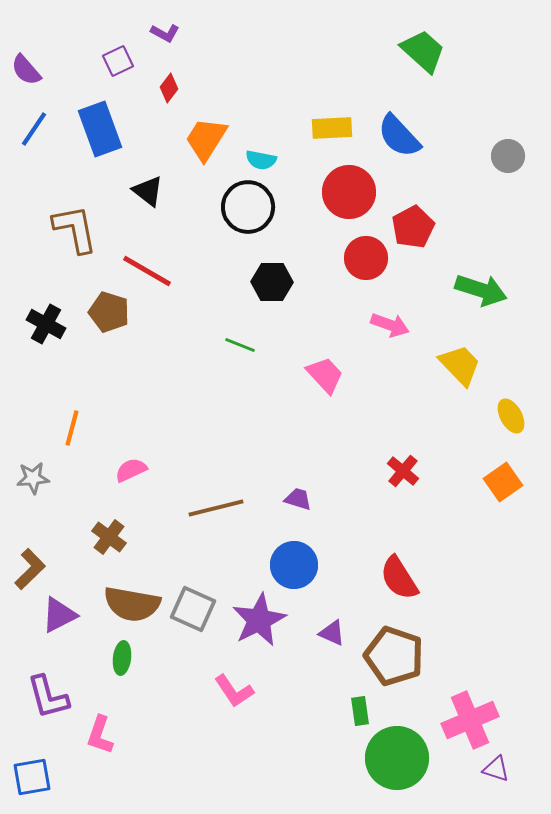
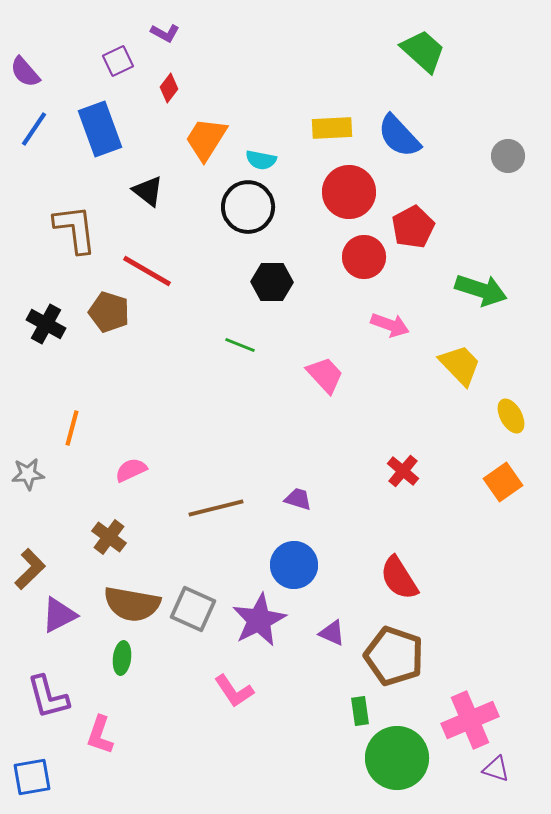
purple semicircle at (26, 70): moved 1 px left, 2 px down
brown L-shape at (75, 229): rotated 4 degrees clockwise
red circle at (366, 258): moved 2 px left, 1 px up
gray star at (33, 478): moved 5 px left, 4 px up
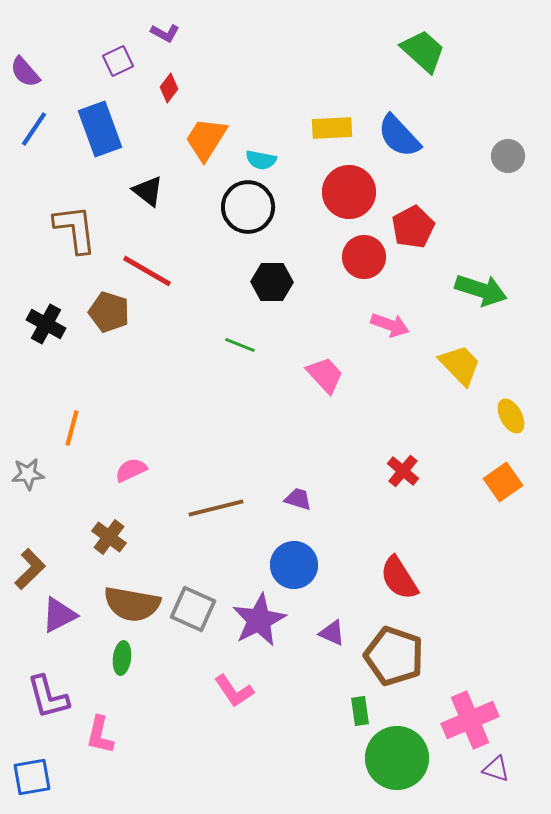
pink L-shape at (100, 735): rotated 6 degrees counterclockwise
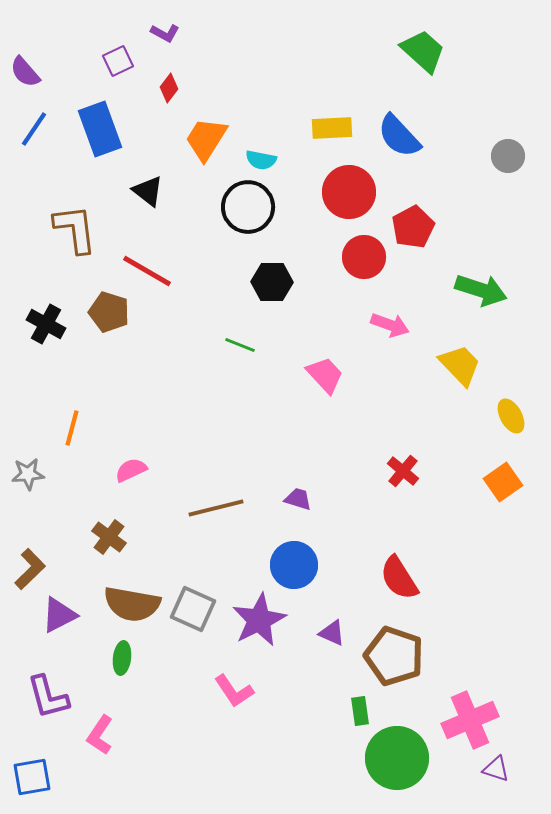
pink L-shape at (100, 735): rotated 21 degrees clockwise
